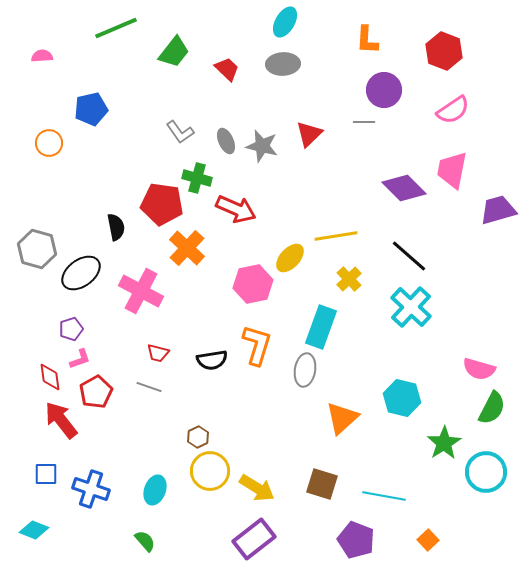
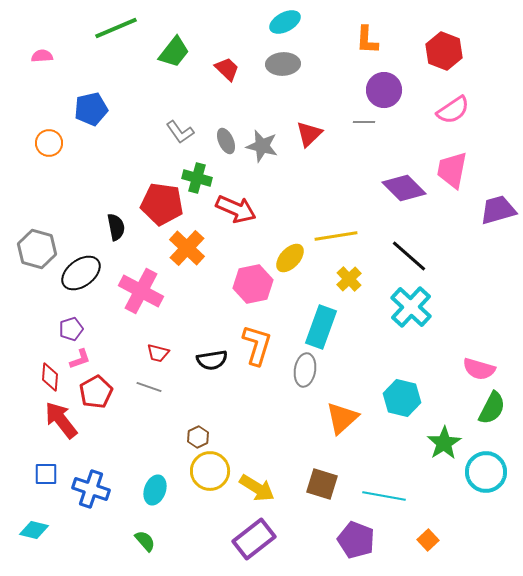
cyan ellipse at (285, 22): rotated 32 degrees clockwise
red diamond at (50, 377): rotated 12 degrees clockwise
cyan diamond at (34, 530): rotated 8 degrees counterclockwise
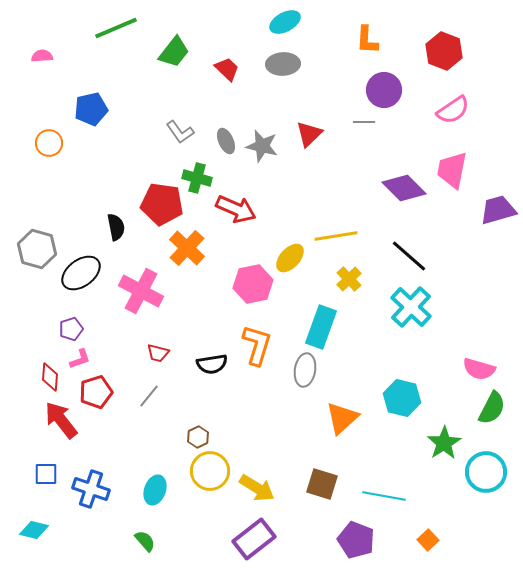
black semicircle at (212, 360): moved 4 px down
gray line at (149, 387): moved 9 px down; rotated 70 degrees counterclockwise
red pentagon at (96, 392): rotated 12 degrees clockwise
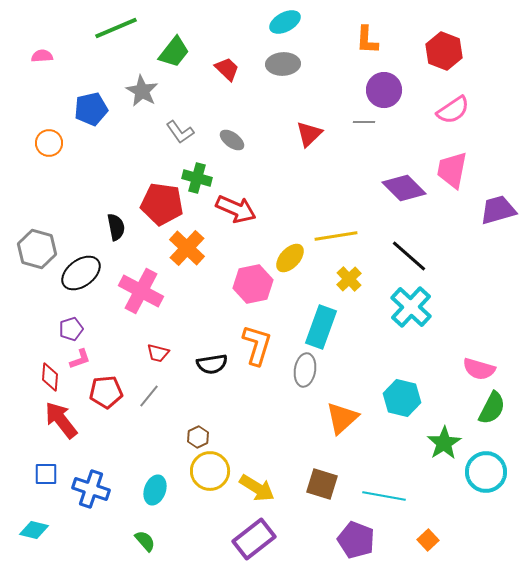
gray ellipse at (226, 141): moved 6 px right, 1 px up; rotated 30 degrees counterclockwise
gray star at (262, 146): moved 120 px left, 55 px up; rotated 16 degrees clockwise
red pentagon at (96, 392): moved 10 px right; rotated 12 degrees clockwise
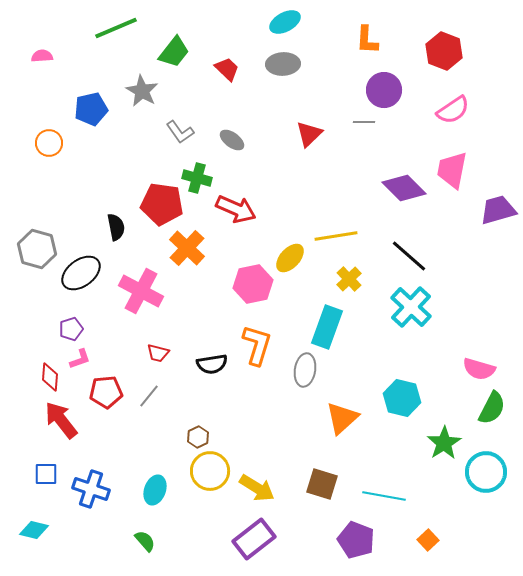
cyan rectangle at (321, 327): moved 6 px right
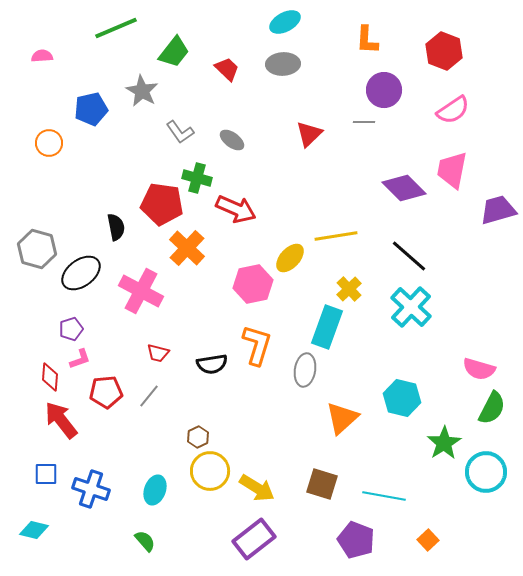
yellow cross at (349, 279): moved 10 px down
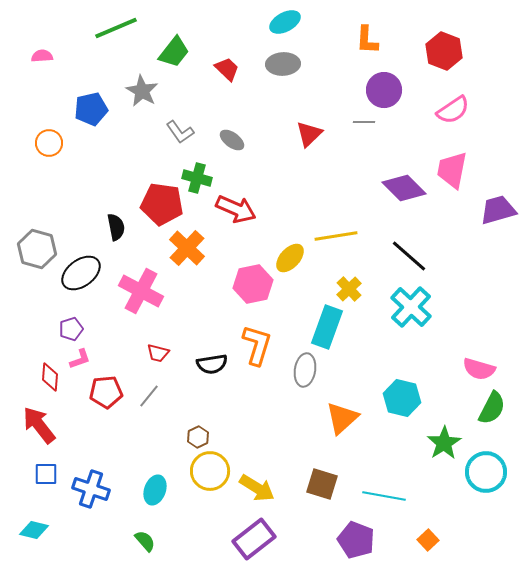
red arrow at (61, 420): moved 22 px left, 5 px down
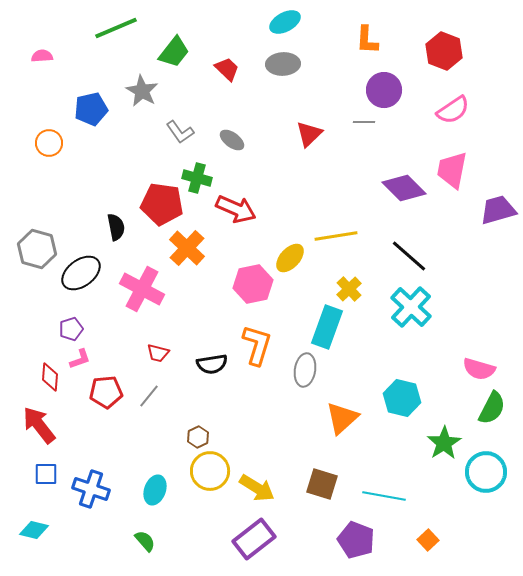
pink cross at (141, 291): moved 1 px right, 2 px up
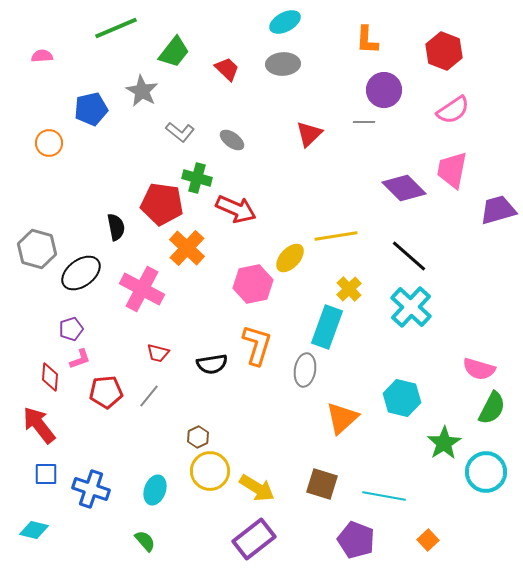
gray L-shape at (180, 132): rotated 16 degrees counterclockwise
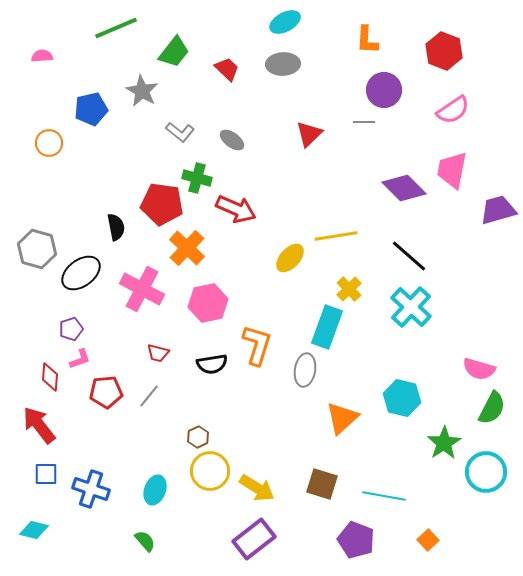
pink hexagon at (253, 284): moved 45 px left, 19 px down
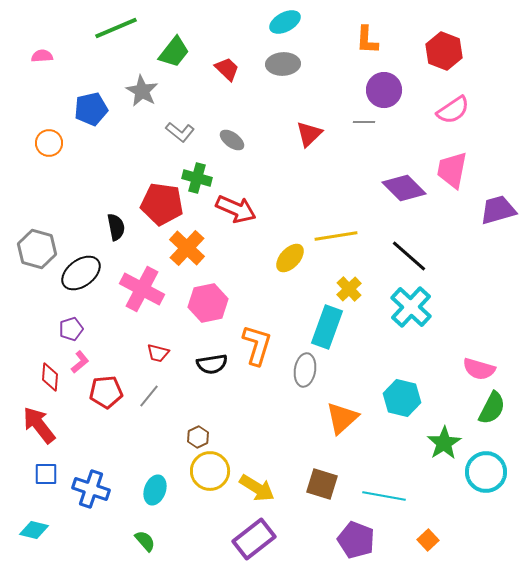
pink L-shape at (80, 359): moved 3 px down; rotated 20 degrees counterclockwise
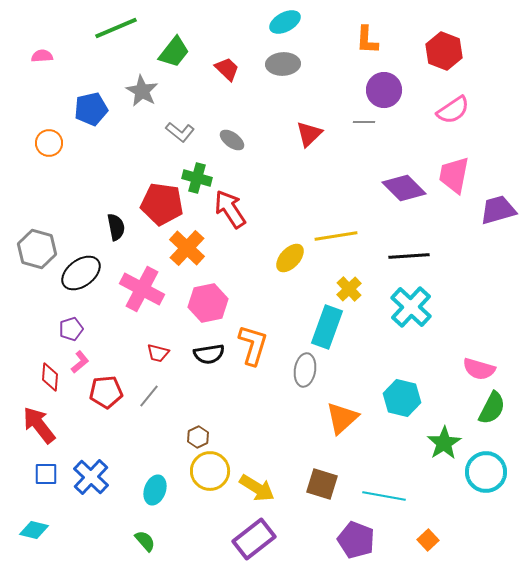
pink trapezoid at (452, 170): moved 2 px right, 5 px down
red arrow at (236, 209): moved 6 px left; rotated 147 degrees counterclockwise
black line at (409, 256): rotated 45 degrees counterclockwise
orange L-shape at (257, 345): moved 4 px left
black semicircle at (212, 364): moved 3 px left, 10 px up
blue cross at (91, 489): moved 12 px up; rotated 24 degrees clockwise
